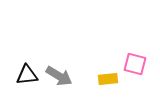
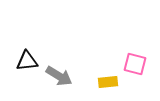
black triangle: moved 14 px up
yellow rectangle: moved 3 px down
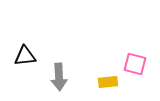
black triangle: moved 2 px left, 5 px up
gray arrow: moved 1 px down; rotated 56 degrees clockwise
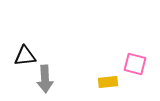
gray arrow: moved 14 px left, 2 px down
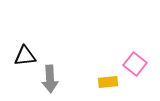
pink square: rotated 25 degrees clockwise
gray arrow: moved 5 px right
